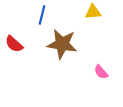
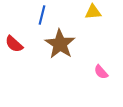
brown star: moved 2 px left; rotated 24 degrees clockwise
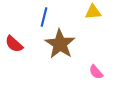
blue line: moved 2 px right, 2 px down
pink semicircle: moved 5 px left
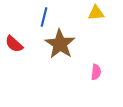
yellow triangle: moved 3 px right, 1 px down
pink semicircle: rotated 133 degrees counterclockwise
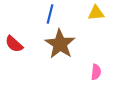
blue line: moved 6 px right, 3 px up
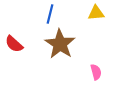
pink semicircle: rotated 21 degrees counterclockwise
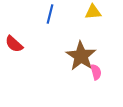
yellow triangle: moved 3 px left, 1 px up
brown star: moved 21 px right, 12 px down
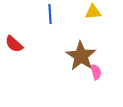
blue line: rotated 18 degrees counterclockwise
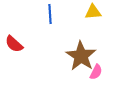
pink semicircle: rotated 42 degrees clockwise
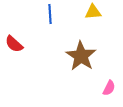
pink semicircle: moved 13 px right, 16 px down
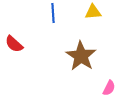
blue line: moved 3 px right, 1 px up
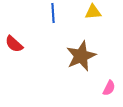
brown star: rotated 16 degrees clockwise
